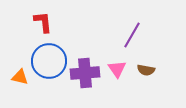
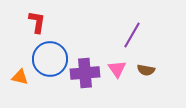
red L-shape: moved 6 px left; rotated 15 degrees clockwise
blue circle: moved 1 px right, 2 px up
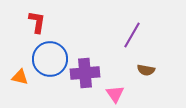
pink triangle: moved 2 px left, 25 px down
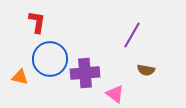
pink triangle: rotated 18 degrees counterclockwise
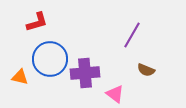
red L-shape: rotated 65 degrees clockwise
brown semicircle: rotated 12 degrees clockwise
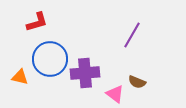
brown semicircle: moved 9 px left, 12 px down
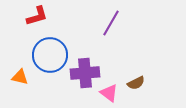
red L-shape: moved 6 px up
purple line: moved 21 px left, 12 px up
blue circle: moved 4 px up
brown semicircle: moved 1 px left, 1 px down; rotated 48 degrees counterclockwise
pink triangle: moved 6 px left, 1 px up
